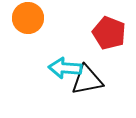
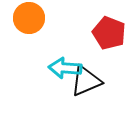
orange circle: moved 1 px right
black triangle: moved 1 px left, 1 px down; rotated 12 degrees counterclockwise
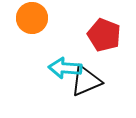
orange circle: moved 3 px right
red pentagon: moved 5 px left, 2 px down
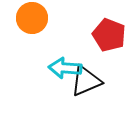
red pentagon: moved 5 px right
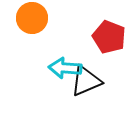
red pentagon: moved 2 px down
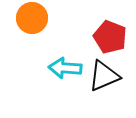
red pentagon: moved 1 px right
black triangle: moved 18 px right, 5 px up
